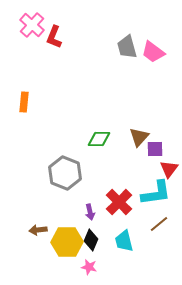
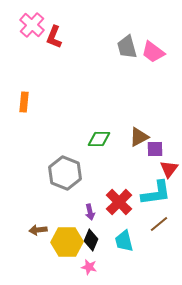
brown triangle: rotated 20 degrees clockwise
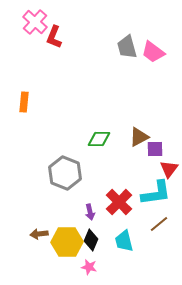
pink cross: moved 3 px right, 3 px up
brown arrow: moved 1 px right, 4 px down
